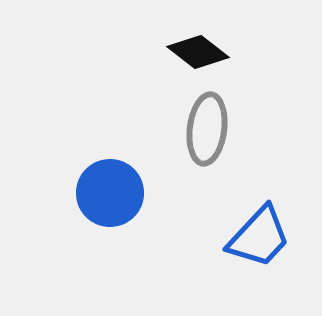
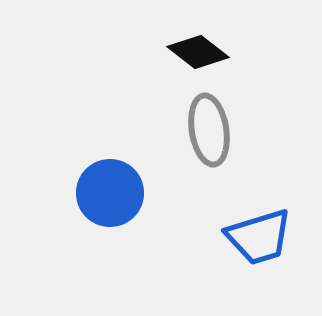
gray ellipse: moved 2 px right, 1 px down; rotated 16 degrees counterclockwise
blue trapezoid: rotated 30 degrees clockwise
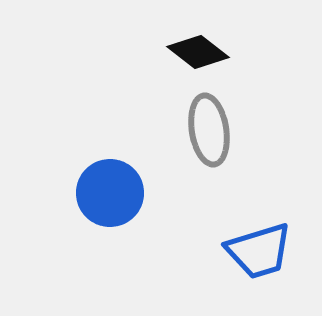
blue trapezoid: moved 14 px down
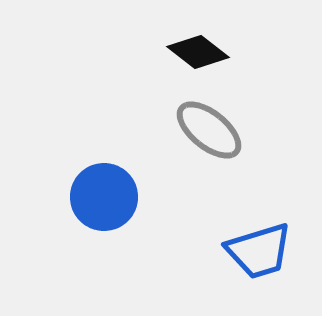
gray ellipse: rotated 42 degrees counterclockwise
blue circle: moved 6 px left, 4 px down
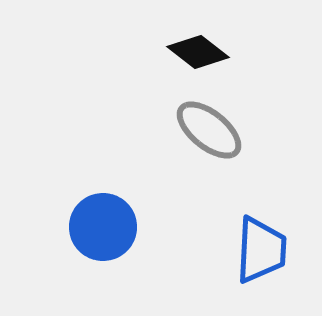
blue circle: moved 1 px left, 30 px down
blue trapezoid: moved 2 px right, 1 px up; rotated 70 degrees counterclockwise
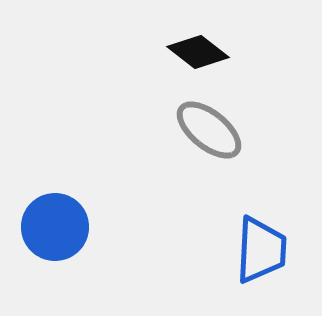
blue circle: moved 48 px left
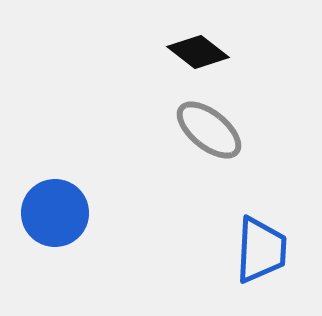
blue circle: moved 14 px up
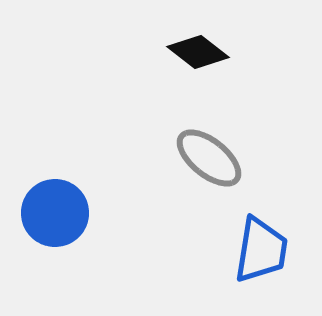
gray ellipse: moved 28 px down
blue trapezoid: rotated 6 degrees clockwise
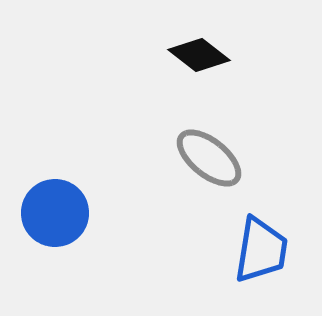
black diamond: moved 1 px right, 3 px down
